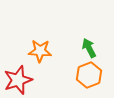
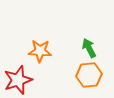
orange hexagon: rotated 15 degrees clockwise
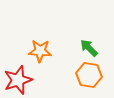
green arrow: rotated 18 degrees counterclockwise
orange hexagon: rotated 15 degrees clockwise
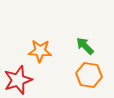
green arrow: moved 4 px left, 2 px up
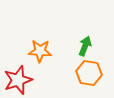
green arrow: rotated 66 degrees clockwise
orange hexagon: moved 2 px up
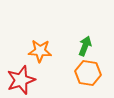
orange hexagon: moved 1 px left
red star: moved 3 px right
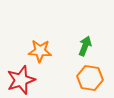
orange hexagon: moved 2 px right, 5 px down
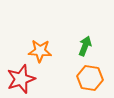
red star: moved 1 px up
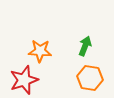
red star: moved 3 px right, 1 px down
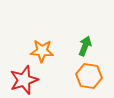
orange star: moved 2 px right
orange hexagon: moved 1 px left, 2 px up
